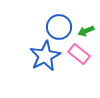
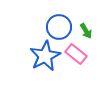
green arrow: rotated 98 degrees counterclockwise
pink rectangle: moved 3 px left
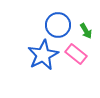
blue circle: moved 1 px left, 2 px up
blue star: moved 2 px left, 1 px up
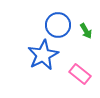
pink rectangle: moved 4 px right, 20 px down
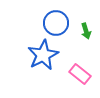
blue circle: moved 2 px left, 2 px up
green arrow: rotated 14 degrees clockwise
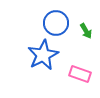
green arrow: rotated 14 degrees counterclockwise
pink rectangle: rotated 20 degrees counterclockwise
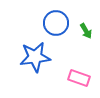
blue star: moved 8 px left, 2 px down; rotated 20 degrees clockwise
pink rectangle: moved 1 px left, 4 px down
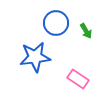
pink rectangle: moved 1 px left, 1 px down; rotated 15 degrees clockwise
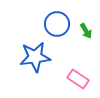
blue circle: moved 1 px right, 1 px down
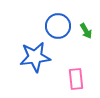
blue circle: moved 1 px right, 2 px down
pink rectangle: moved 2 px left; rotated 50 degrees clockwise
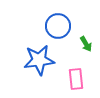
green arrow: moved 13 px down
blue star: moved 4 px right, 3 px down
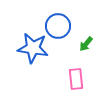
green arrow: rotated 70 degrees clockwise
blue star: moved 6 px left, 12 px up; rotated 16 degrees clockwise
